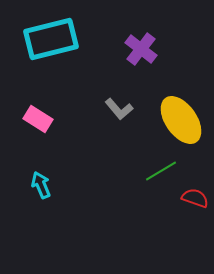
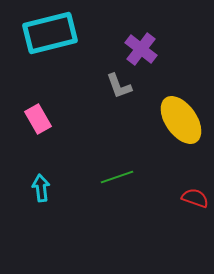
cyan rectangle: moved 1 px left, 6 px up
gray L-shape: moved 23 px up; rotated 20 degrees clockwise
pink rectangle: rotated 28 degrees clockwise
green line: moved 44 px left, 6 px down; rotated 12 degrees clockwise
cyan arrow: moved 3 px down; rotated 16 degrees clockwise
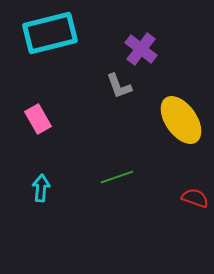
cyan arrow: rotated 12 degrees clockwise
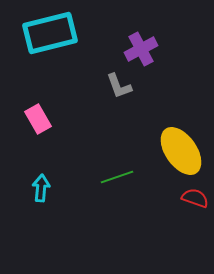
purple cross: rotated 24 degrees clockwise
yellow ellipse: moved 31 px down
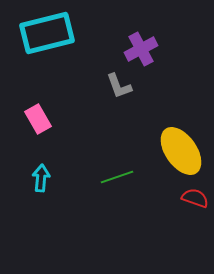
cyan rectangle: moved 3 px left
cyan arrow: moved 10 px up
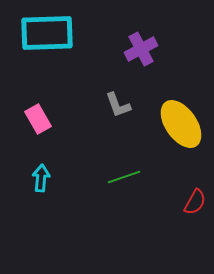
cyan rectangle: rotated 12 degrees clockwise
gray L-shape: moved 1 px left, 19 px down
yellow ellipse: moved 27 px up
green line: moved 7 px right
red semicircle: moved 4 px down; rotated 100 degrees clockwise
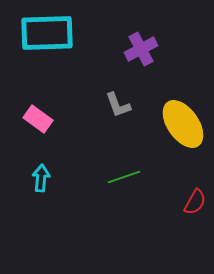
pink rectangle: rotated 24 degrees counterclockwise
yellow ellipse: moved 2 px right
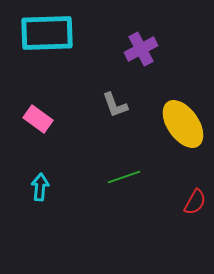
gray L-shape: moved 3 px left
cyan arrow: moved 1 px left, 9 px down
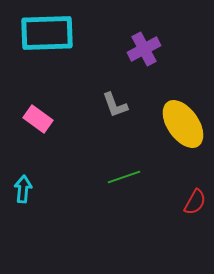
purple cross: moved 3 px right
cyan arrow: moved 17 px left, 2 px down
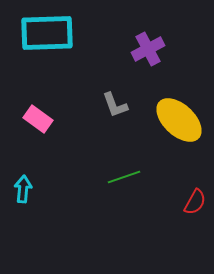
purple cross: moved 4 px right
yellow ellipse: moved 4 px left, 4 px up; rotated 12 degrees counterclockwise
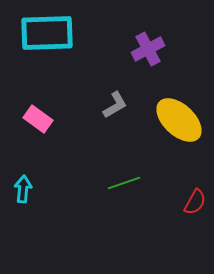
gray L-shape: rotated 100 degrees counterclockwise
green line: moved 6 px down
